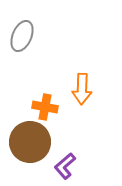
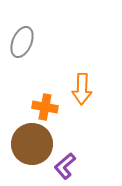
gray ellipse: moved 6 px down
brown circle: moved 2 px right, 2 px down
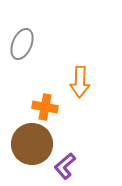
gray ellipse: moved 2 px down
orange arrow: moved 2 px left, 7 px up
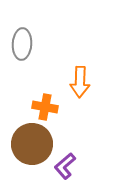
gray ellipse: rotated 20 degrees counterclockwise
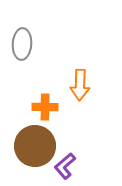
orange arrow: moved 3 px down
orange cross: rotated 10 degrees counterclockwise
brown circle: moved 3 px right, 2 px down
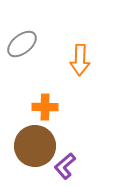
gray ellipse: rotated 48 degrees clockwise
orange arrow: moved 25 px up
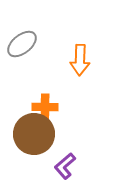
brown circle: moved 1 px left, 12 px up
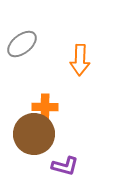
purple L-shape: rotated 124 degrees counterclockwise
